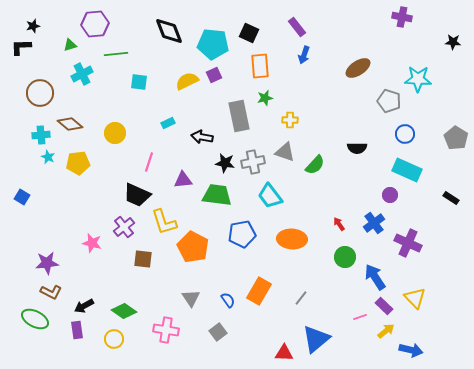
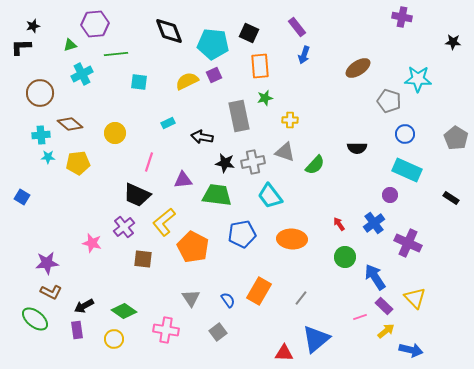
cyan star at (48, 157): rotated 24 degrees counterclockwise
yellow L-shape at (164, 222): rotated 68 degrees clockwise
green ellipse at (35, 319): rotated 12 degrees clockwise
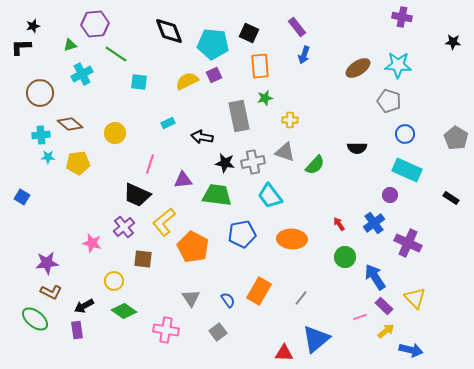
green line at (116, 54): rotated 40 degrees clockwise
cyan star at (418, 79): moved 20 px left, 14 px up
pink line at (149, 162): moved 1 px right, 2 px down
yellow circle at (114, 339): moved 58 px up
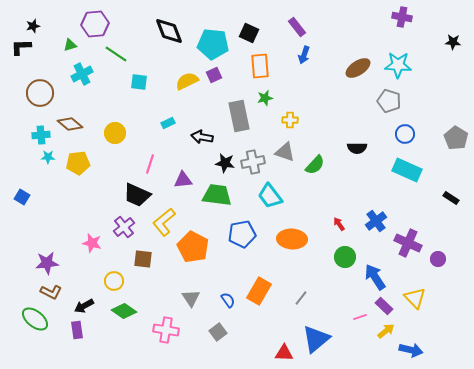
purple circle at (390, 195): moved 48 px right, 64 px down
blue cross at (374, 223): moved 2 px right, 2 px up
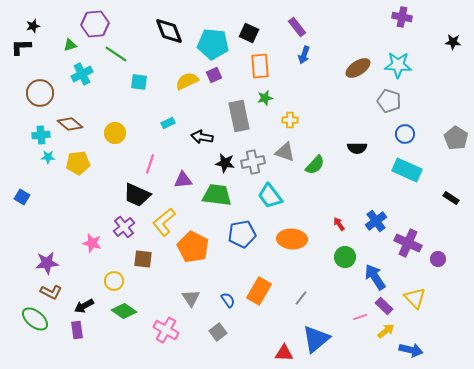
pink cross at (166, 330): rotated 20 degrees clockwise
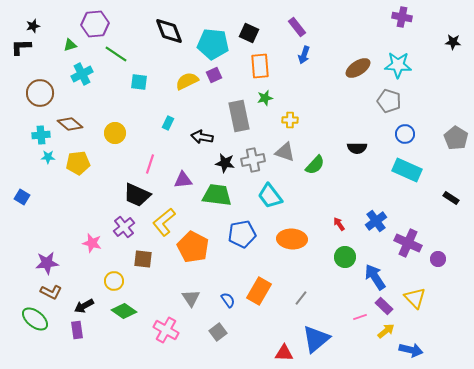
cyan rectangle at (168, 123): rotated 40 degrees counterclockwise
gray cross at (253, 162): moved 2 px up
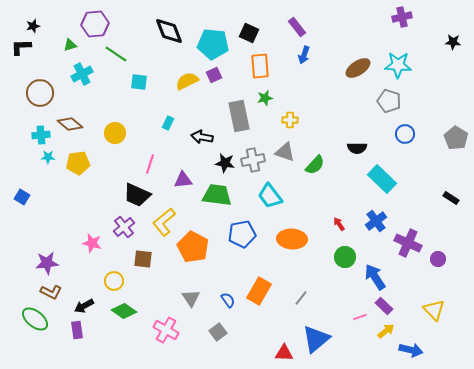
purple cross at (402, 17): rotated 24 degrees counterclockwise
cyan rectangle at (407, 170): moved 25 px left, 9 px down; rotated 20 degrees clockwise
yellow triangle at (415, 298): moved 19 px right, 12 px down
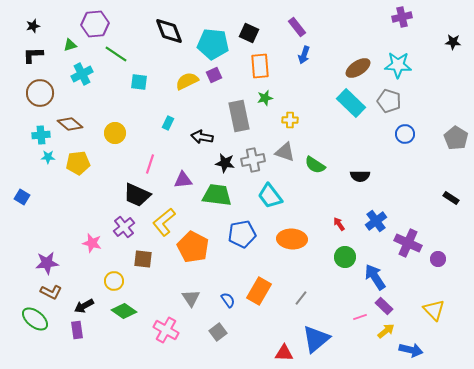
black L-shape at (21, 47): moved 12 px right, 8 px down
black semicircle at (357, 148): moved 3 px right, 28 px down
green semicircle at (315, 165): rotated 80 degrees clockwise
cyan rectangle at (382, 179): moved 31 px left, 76 px up
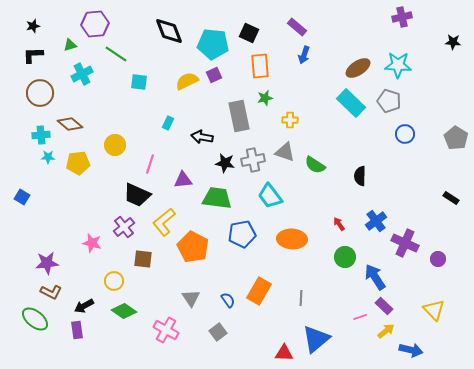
purple rectangle at (297, 27): rotated 12 degrees counterclockwise
yellow circle at (115, 133): moved 12 px down
black semicircle at (360, 176): rotated 90 degrees clockwise
green trapezoid at (217, 195): moved 3 px down
purple cross at (408, 243): moved 3 px left
gray line at (301, 298): rotated 35 degrees counterclockwise
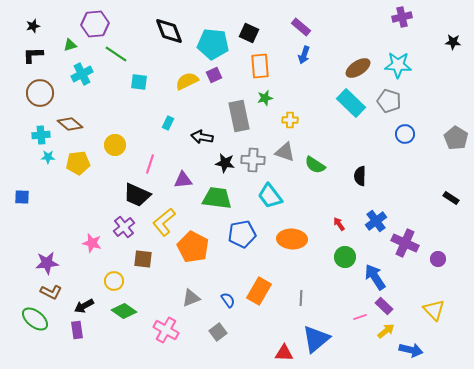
purple rectangle at (297, 27): moved 4 px right
gray cross at (253, 160): rotated 15 degrees clockwise
blue square at (22, 197): rotated 28 degrees counterclockwise
gray triangle at (191, 298): rotated 42 degrees clockwise
